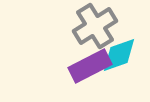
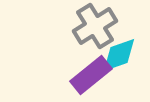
purple rectangle: moved 1 px right, 9 px down; rotated 12 degrees counterclockwise
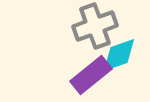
gray cross: rotated 12 degrees clockwise
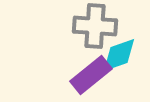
gray cross: rotated 24 degrees clockwise
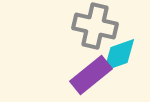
gray cross: rotated 9 degrees clockwise
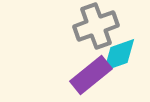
gray cross: moved 1 px right; rotated 33 degrees counterclockwise
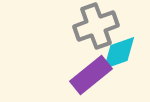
cyan diamond: moved 2 px up
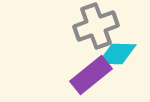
cyan diamond: moved 2 px left, 1 px down; rotated 21 degrees clockwise
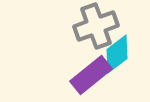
cyan diamond: rotated 39 degrees counterclockwise
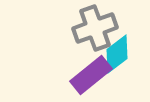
gray cross: moved 1 px left, 2 px down
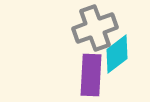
purple rectangle: rotated 48 degrees counterclockwise
